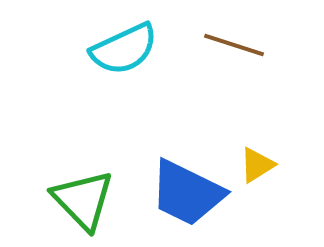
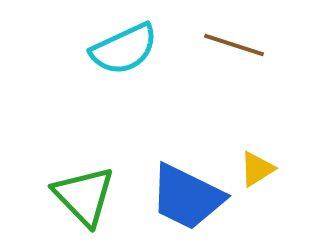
yellow triangle: moved 4 px down
blue trapezoid: moved 4 px down
green triangle: moved 1 px right, 4 px up
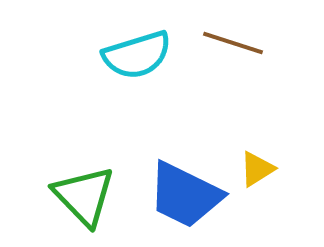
brown line: moved 1 px left, 2 px up
cyan semicircle: moved 13 px right, 6 px down; rotated 8 degrees clockwise
blue trapezoid: moved 2 px left, 2 px up
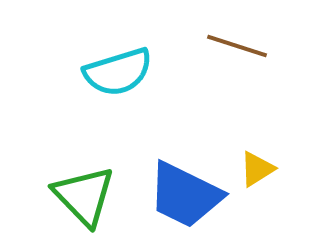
brown line: moved 4 px right, 3 px down
cyan semicircle: moved 19 px left, 17 px down
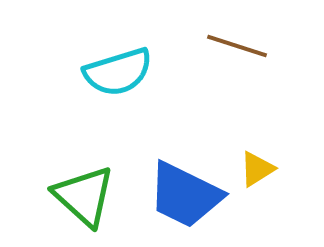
green triangle: rotated 4 degrees counterclockwise
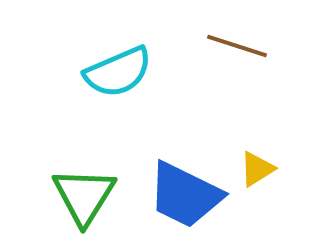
cyan semicircle: rotated 6 degrees counterclockwise
green triangle: rotated 20 degrees clockwise
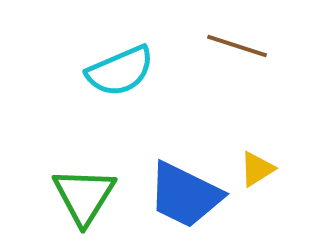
cyan semicircle: moved 2 px right, 1 px up
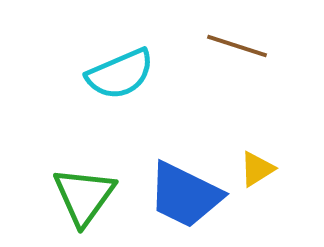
cyan semicircle: moved 3 px down
green triangle: rotated 4 degrees clockwise
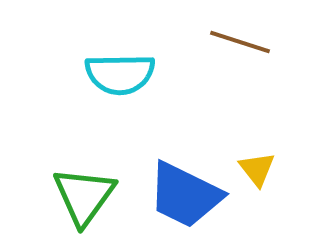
brown line: moved 3 px right, 4 px up
cyan semicircle: rotated 22 degrees clockwise
yellow triangle: rotated 36 degrees counterclockwise
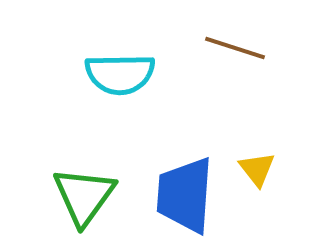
brown line: moved 5 px left, 6 px down
blue trapezoid: rotated 68 degrees clockwise
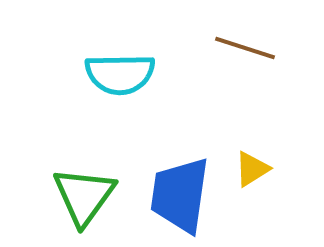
brown line: moved 10 px right
yellow triangle: moved 5 px left; rotated 36 degrees clockwise
blue trapezoid: moved 5 px left; rotated 4 degrees clockwise
